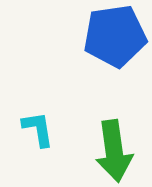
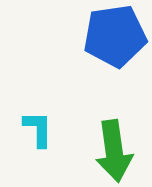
cyan L-shape: rotated 9 degrees clockwise
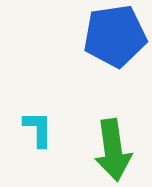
green arrow: moved 1 px left, 1 px up
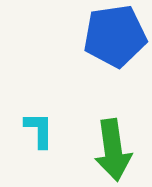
cyan L-shape: moved 1 px right, 1 px down
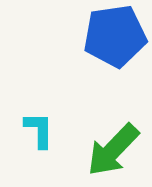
green arrow: rotated 52 degrees clockwise
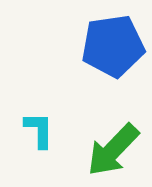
blue pentagon: moved 2 px left, 10 px down
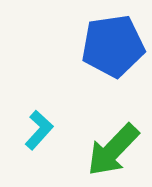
cyan L-shape: rotated 42 degrees clockwise
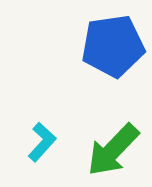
cyan L-shape: moved 3 px right, 12 px down
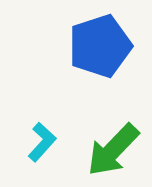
blue pentagon: moved 13 px left; rotated 10 degrees counterclockwise
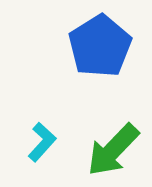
blue pentagon: rotated 14 degrees counterclockwise
